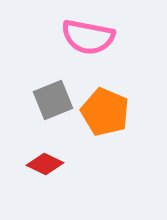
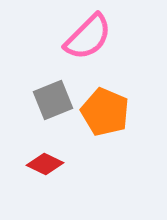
pink semicircle: rotated 56 degrees counterclockwise
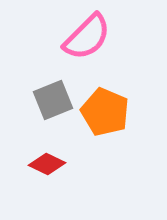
pink semicircle: moved 1 px left
red diamond: moved 2 px right
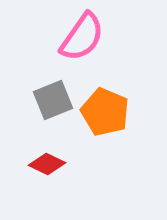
pink semicircle: moved 5 px left; rotated 10 degrees counterclockwise
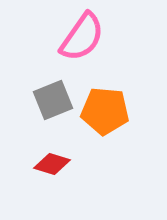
orange pentagon: moved 1 px up; rotated 18 degrees counterclockwise
red diamond: moved 5 px right; rotated 9 degrees counterclockwise
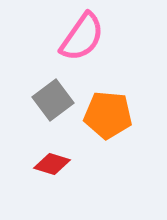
gray square: rotated 15 degrees counterclockwise
orange pentagon: moved 3 px right, 4 px down
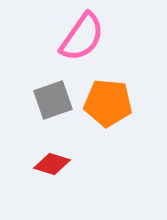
gray square: rotated 18 degrees clockwise
orange pentagon: moved 12 px up
